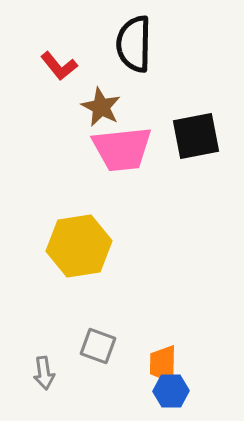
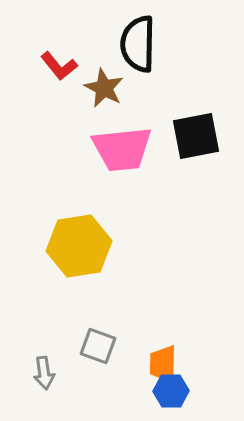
black semicircle: moved 4 px right
brown star: moved 3 px right, 19 px up
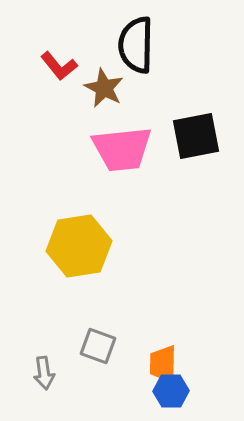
black semicircle: moved 2 px left, 1 px down
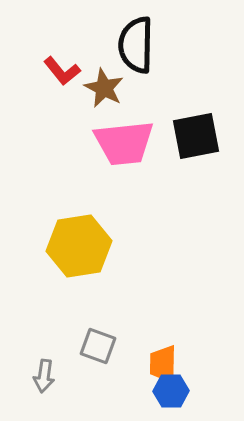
red L-shape: moved 3 px right, 5 px down
pink trapezoid: moved 2 px right, 6 px up
gray arrow: moved 3 px down; rotated 16 degrees clockwise
